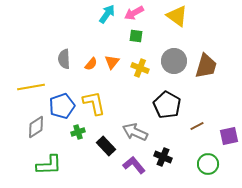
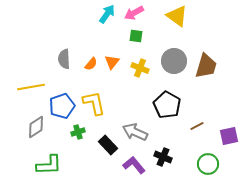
black rectangle: moved 2 px right, 1 px up
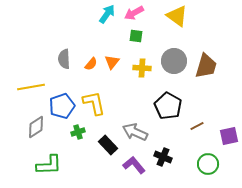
yellow cross: moved 2 px right; rotated 18 degrees counterclockwise
black pentagon: moved 1 px right, 1 px down
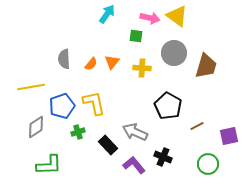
pink arrow: moved 16 px right, 5 px down; rotated 138 degrees counterclockwise
gray circle: moved 8 px up
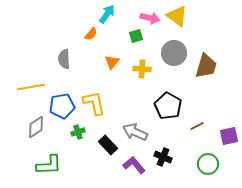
green square: rotated 24 degrees counterclockwise
orange semicircle: moved 30 px up
yellow cross: moved 1 px down
blue pentagon: rotated 10 degrees clockwise
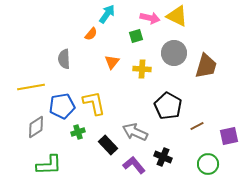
yellow triangle: rotated 10 degrees counterclockwise
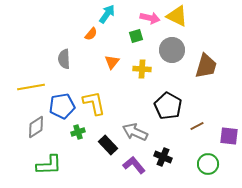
gray circle: moved 2 px left, 3 px up
purple square: rotated 18 degrees clockwise
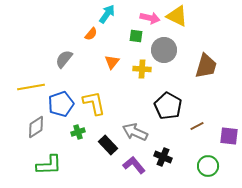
green square: rotated 24 degrees clockwise
gray circle: moved 8 px left
gray semicircle: rotated 42 degrees clockwise
blue pentagon: moved 1 px left, 2 px up; rotated 10 degrees counterclockwise
green circle: moved 2 px down
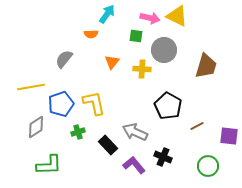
orange semicircle: rotated 48 degrees clockwise
